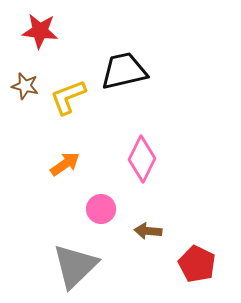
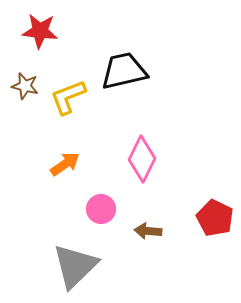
red pentagon: moved 18 px right, 46 px up
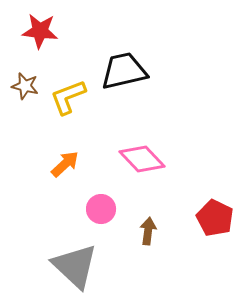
pink diamond: rotated 69 degrees counterclockwise
orange arrow: rotated 8 degrees counterclockwise
brown arrow: rotated 92 degrees clockwise
gray triangle: rotated 33 degrees counterclockwise
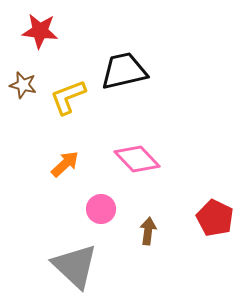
brown star: moved 2 px left, 1 px up
pink diamond: moved 5 px left
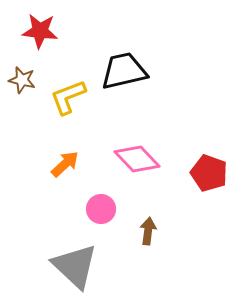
brown star: moved 1 px left, 5 px up
red pentagon: moved 6 px left, 45 px up; rotated 6 degrees counterclockwise
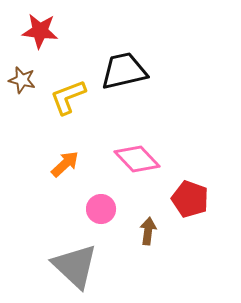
red pentagon: moved 19 px left, 26 px down
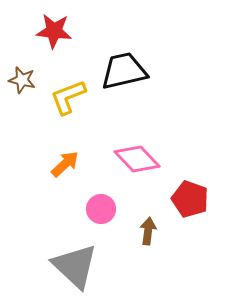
red star: moved 14 px right
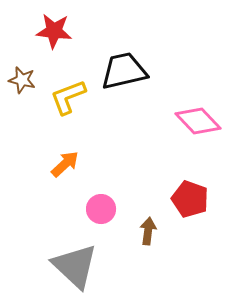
pink diamond: moved 61 px right, 38 px up
